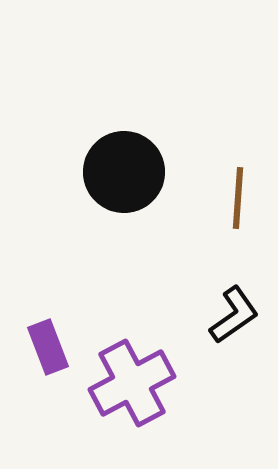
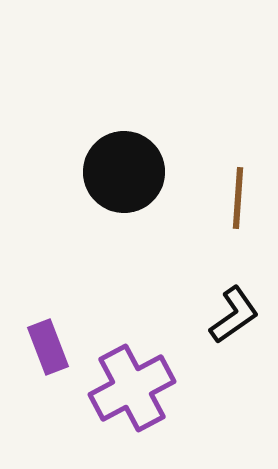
purple cross: moved 5 px down
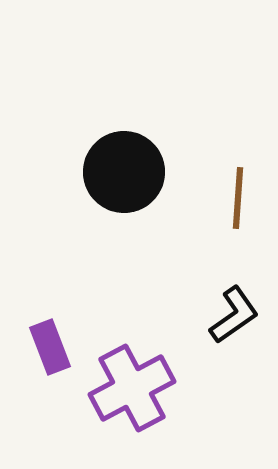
purple rectangle: moved 2 px right
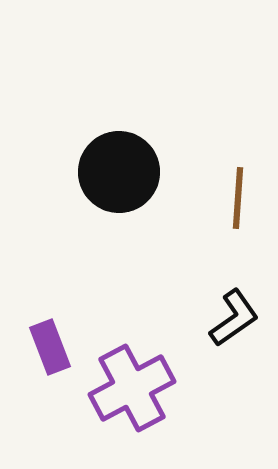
black circle: moved 5 px left
black L-shape: moved 3 px down
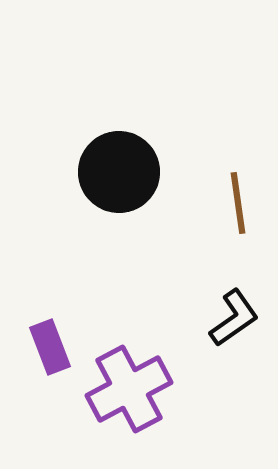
brown line: moved 5 px down; rotated 12 degrees counterclockwise
purple cross: moved 3 px left, 1 px down
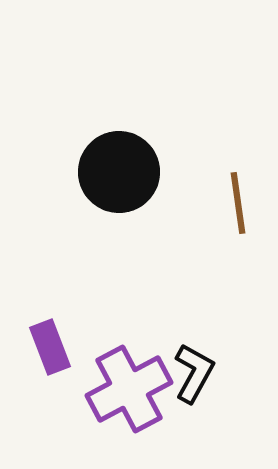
black L-shape: moved 40 px left, 55 px down; rotated 26 degrees counterclockwise
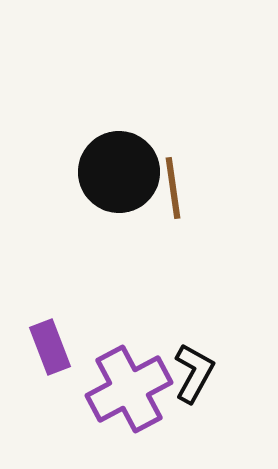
brown line: moved 65 px left, 15 px up
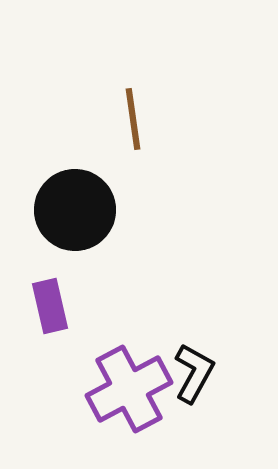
black circle: moved 44 px left, 38 px down
brown line: moved 40 px left, 69 px up
purple rectangle: moved 41 px up; rotated 8 degrees clockwise
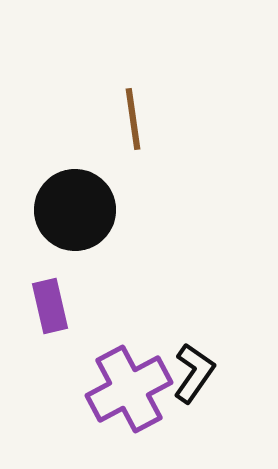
black L-shape: rotated 6 degrees clockwise
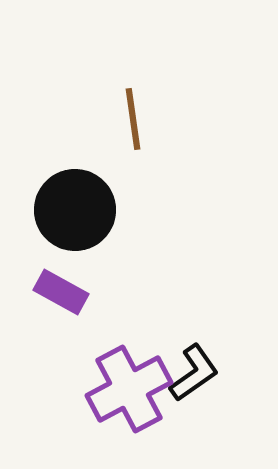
purple rectangle: moved 11 px right, 14 px up; rotated 48 degrees counterclockwise
black L-shape: rotated 20 degrees clockwise
